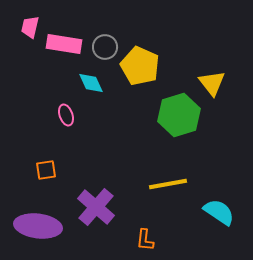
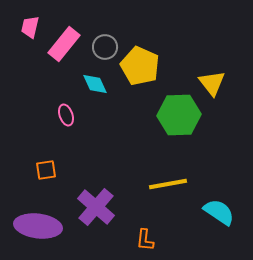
pink rectangle: rotated 60 degrees counterclockwise
cyan diamond: moved 4 px right, 1 px down
green hexagon: rotated 15 degrees clockwise
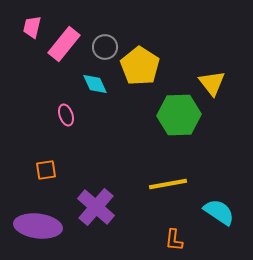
pink trapezoid: moved 2 px right
yellow pentagon: rotated 9 degrees clockwise
orange L-shape: moved 29 px right
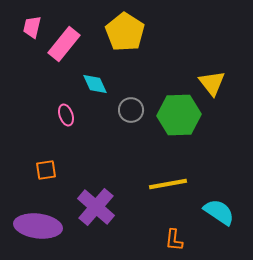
gray circle: moved 26 px right, 63 px down
yellow pentagon: moved 15 px left, 34 px up
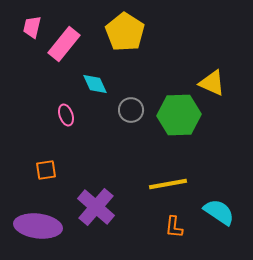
yellow triangle: rotated 28 degrees counterclockwise
orange L-shape: moved 13 px up
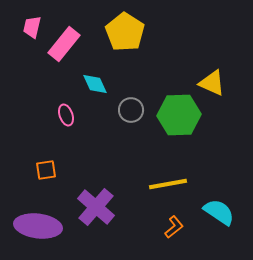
orange L-shape: rotated 135 degrees counterclockwise
